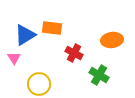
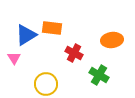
blue triangle: moved 1 px right
yellow circle: moved 7 px right
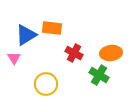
orange ellipse: moved 1 px left, 13 px down
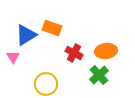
orange rectangle: rotated 12 degrees clockwise
orange ellipse: moved 5 px left, 2 px up
pink triangle: moved 1 px left, 1 px up
green cross: rotated 18 degrees clockwise
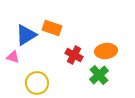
red cross: moved 2 px down
pink triangle: rotated 40 degrees counterclockwise
yellow circle: moved 9 px left, 1 px up
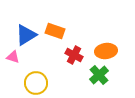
orange rectangle: moved 3 px right, 3 px down
yellow circle: moved 1 px left
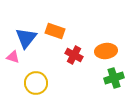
blue triangle: moved 3 px down; rotated 20 degrees counterclockwise
green cross: moved 15 px right, 3 px down; rotated 24 degrees clockwise
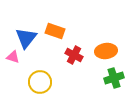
yellow circle: moved 4 px right, 1 px up
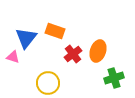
orange ellipse: moved 8 px left; rotated 65 degrees counterclockwise
red cross: moved 1 px left, 1 px up; rotated 24 degrees clockwise
yellow circle: moved 8 px right, 1 px down
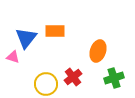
orange rectangle: rotated 18 degrees counterclockwise
red cross: moved 23 px down
yellow circle: moved 2 px left, 1 px down
